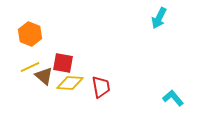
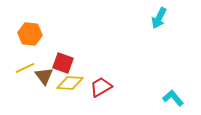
orange hexagon: rotated 15 degrees counterclockwise
red square: rotated 10 degrees clockwise
yellow line: moved 5 px left, 1 px down
brown triangle: rotated 12 degrees clockwise
red trapezoid: rotated 110 degrees counterclockwise
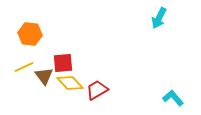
red square: rotated 25 degrees counterclockwise
yellow line: moved 1 px left, 1 px up
yellow diamond: rotated 44 degrees clockwise
red trapezoid: moved 4 px left, 3 px down
